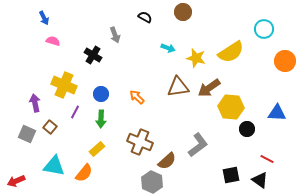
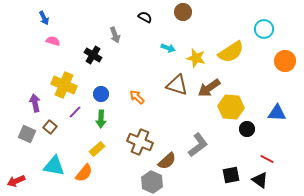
brown triangle: moved 1 px left, 2 px up; rotated 25 degrees clockwise
purple line: rotated 16 degrees clockwise
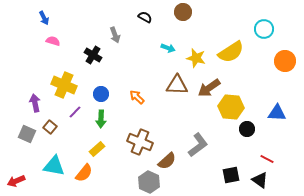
brown triangle: rotated 15 degrees counterclockwise
gray hexagon: moved 3 px left
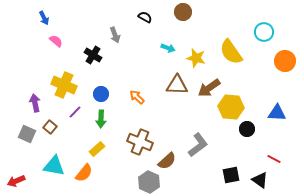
cyan circle: moved 3 px down
pink semicircle: moved 3 px right; rotated 24 degrees clockwise
yellow semicircle: rotated 88 degrees clockwise
red line: moved 7 px right
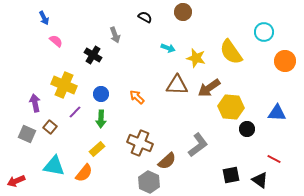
brown cross: moved 1 px down
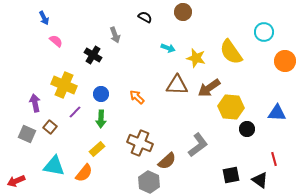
red line: rotated 48 degrees clockwise
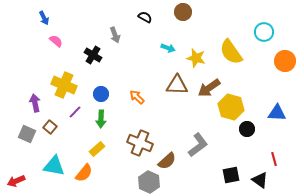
yellow hexagon: rotated 10 degrees clockwise
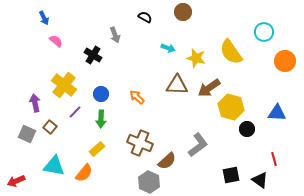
yellow cross: rotated 15 degrees clockwise
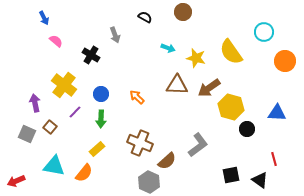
black cross: moved 2 px left
